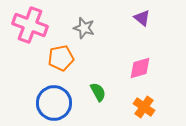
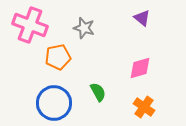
orange pentagon: moved 3 px left, 1 px up
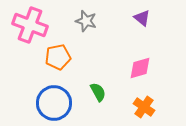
gray star: moved 2 px right, 7 px up
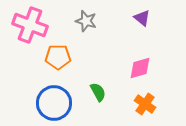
orange pentagon: rotated 10 degrees clockwise
orange cross: moved 1 px right, 3 px up
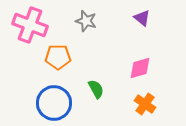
green semicircle: moved 2 px left, 3 px up
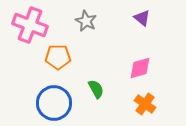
gray star: rotated 10 degrees clockwise
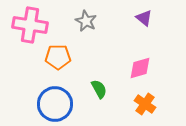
purple triangle: moved 2 px right
pink cross: rotated 12 degrees counterclockwise
green semicircle: moved 3 px right
blue circle: moved 1 px right, 1 px down
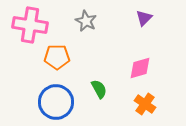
purple triangle: rotated 36 degrees clockwise
orange pentagon: moved 1 px left
blue circle: moved 1 px right, 2 px up
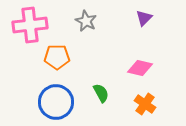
pink cross: rotated 16 degrees counterclockwise
pink diamond: rotated 30 degrees clockwise
green semicircle: moved 2 px right, 4 px down
